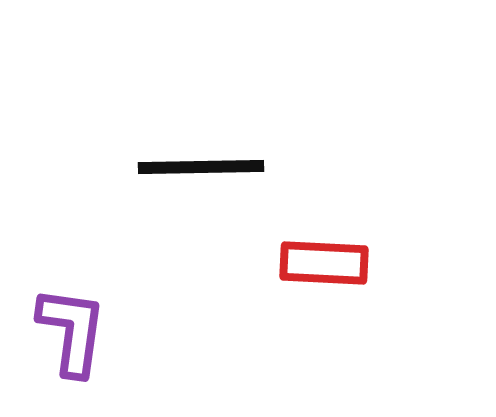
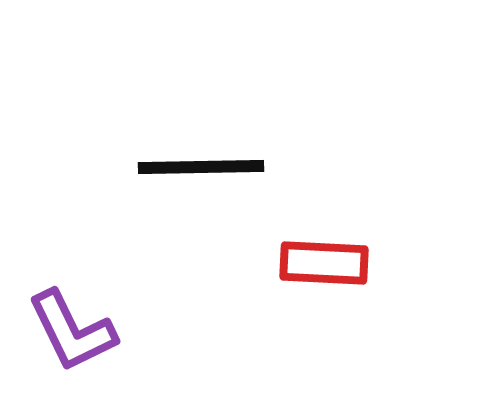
purple L-shape: rotated 146 degrees clockwise
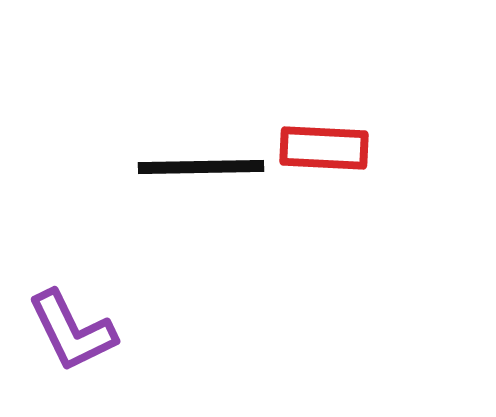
red rectangle: moved 115 px up
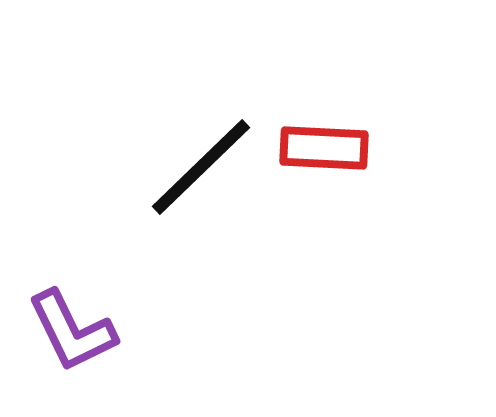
black line: rotated 43 degrees counterclockwise
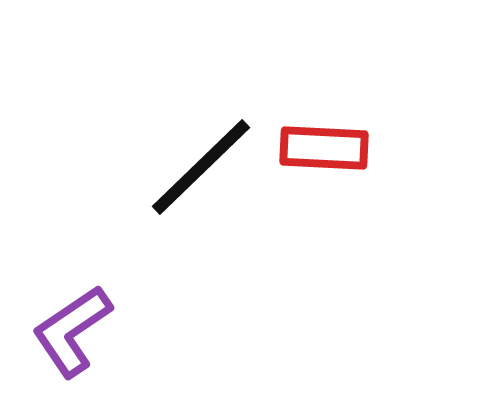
purple L-shape: rotated 82 degrees clockwise
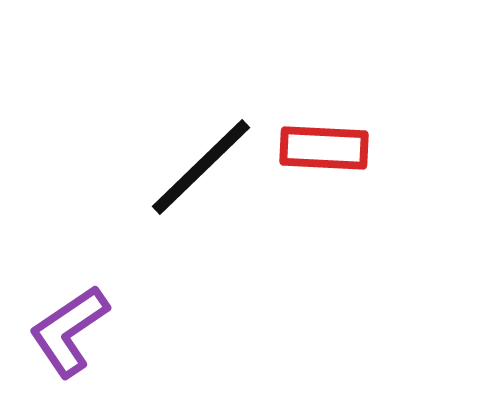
purple L-shape: moved 3 px left
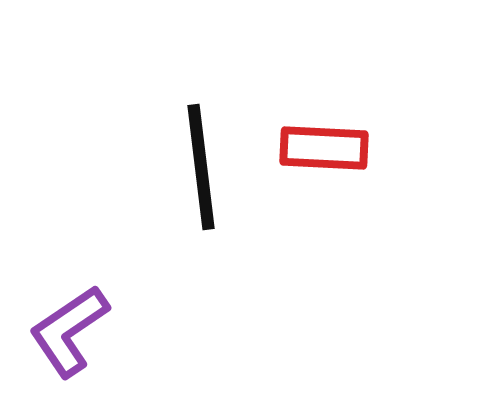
black line: rotated 53 degrees counterclockwise
